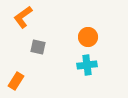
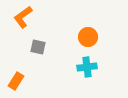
cyan cross: moved 2 px down
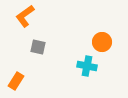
orange L-shape: moved 2 px right, 1 px up
orange circle: moved 14 px right, 5 px down
cyan cross: moved 1 px up; rotated 18 degrees clockwise
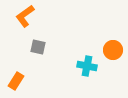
orange circle: moved 11 px right, 8 px down
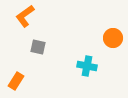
orange circle: moved 12 px up
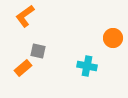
gray square: moved 4 px down
orange rectangle: moved 7 px right, 13 px up; rotated 18 degrees clockwise
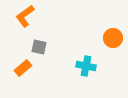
gray square: moved 1 px right, 4 px up
cyan cross: moved 1 px left
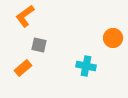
gray square: moved 2 px up
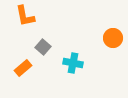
orange L-shape: rotated 65 degrees counterclockwise
gray square: moved 4 px right, 2 px down; rotated 28 degrees clockwise
cyan cross: moved 13 px left, 3 px up
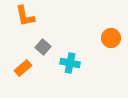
orange circle: moved 2 px left
cyan cross: moved 3 px left
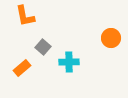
cyan cross: moved 1 px left, 1 px up; rotated 12 degrees counterclockwise
orange rectangle: moved 1 px left
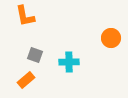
gray square: moved 8 px left, 8 px down; rotated 21 degrees counterclockwise
orange rectangle: moved 4 px right, 12 px down
